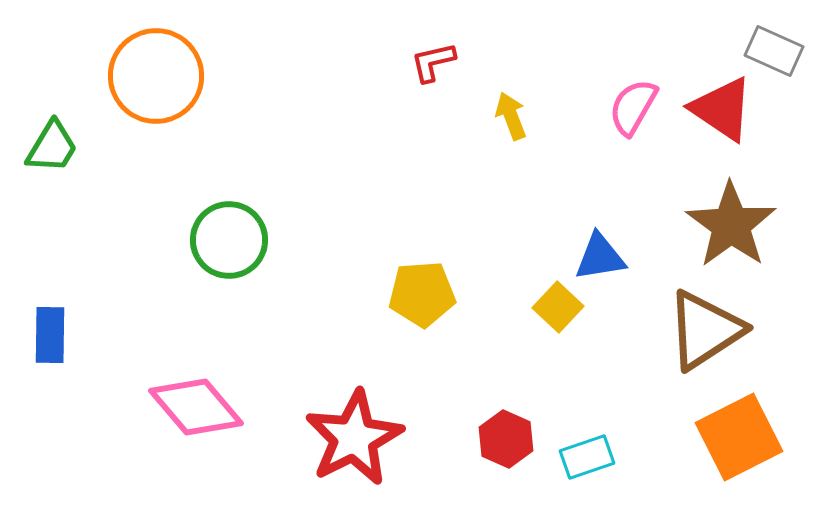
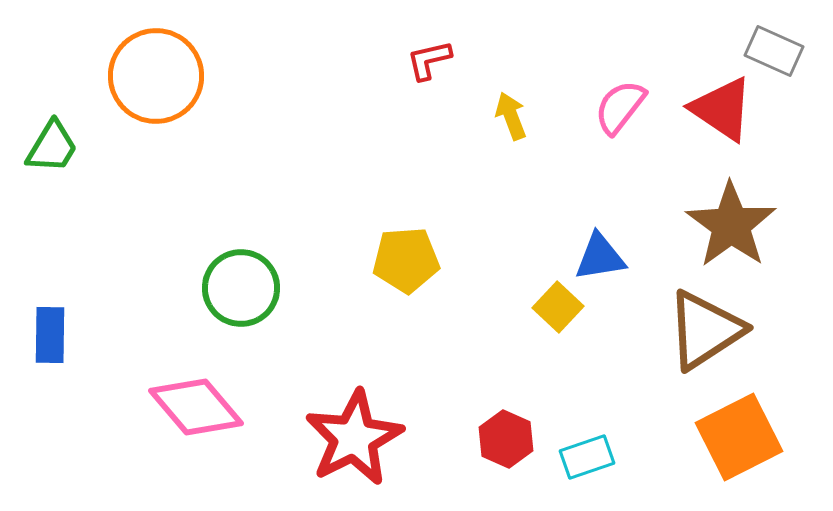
red L-shape: moved 4 px left, 2 px up
pink semicircle: moved 13 px left; rotated 8 degrees clockwise
green circle: moved 12 px right, 48 px down
yellow pentagon: moved 16 px left, 34 px up
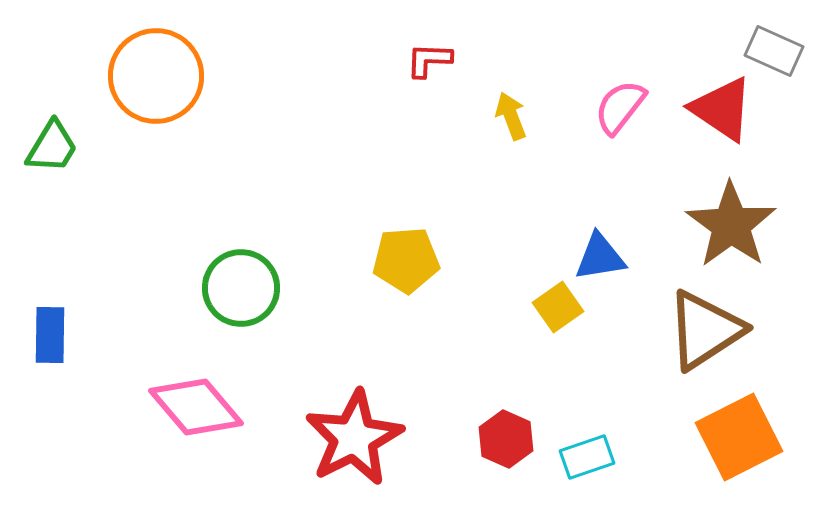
red L-shape: rotated 15 degrees clockwise
yellow square: rotated 12 degrees clockwise
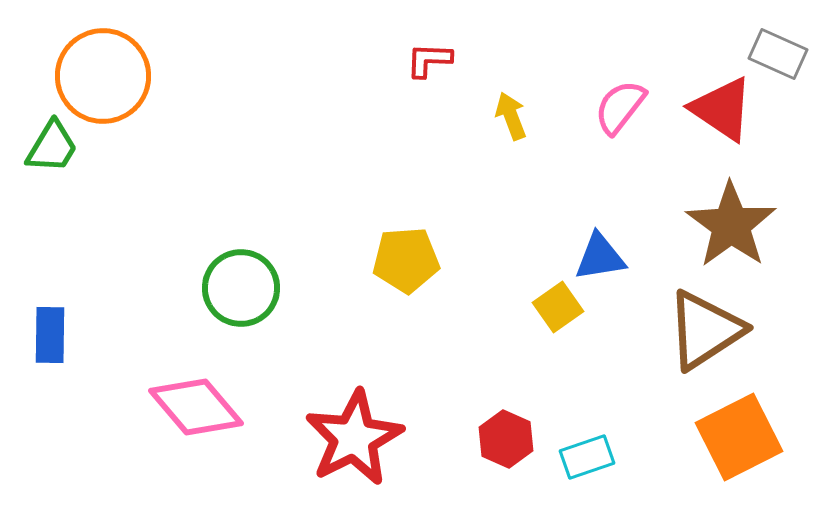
gray rectangle: moved 4 px right, 3 px down
orange circle: moved 53 px left
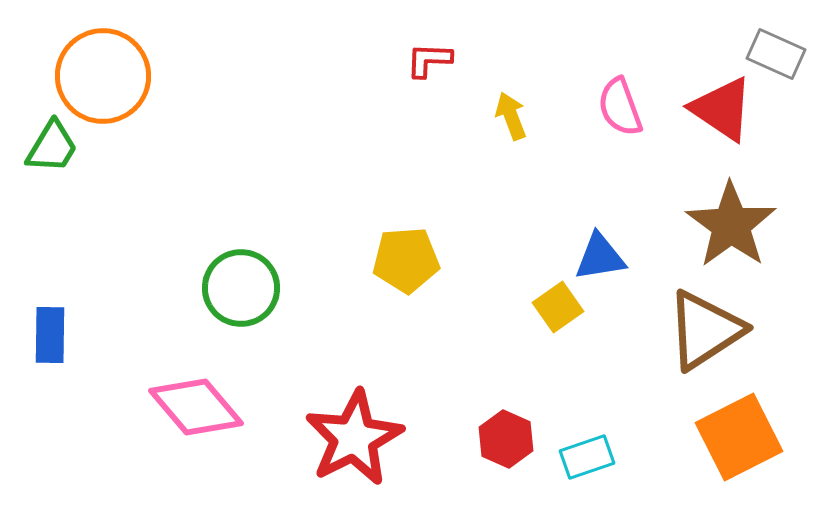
gray rectangle: moved 2 px left
pink semicircle: rotated 58 degrees counterclockwise
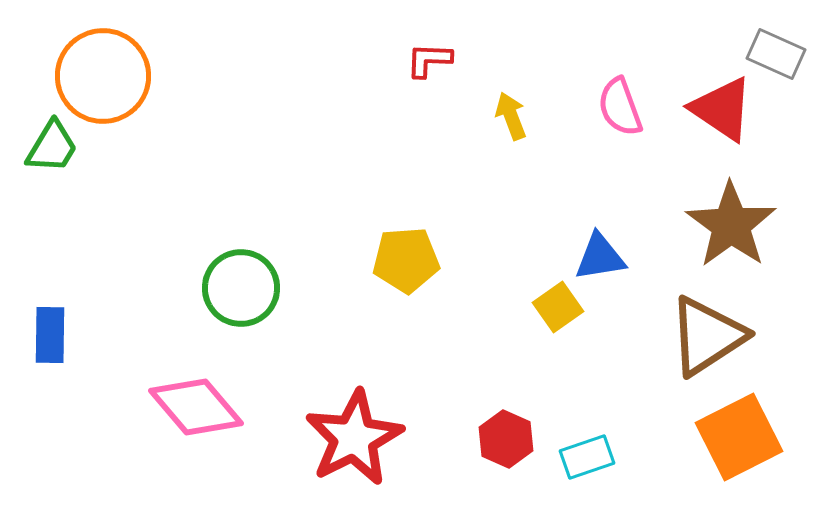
brown triangle: moved 2 px right, 6 px down
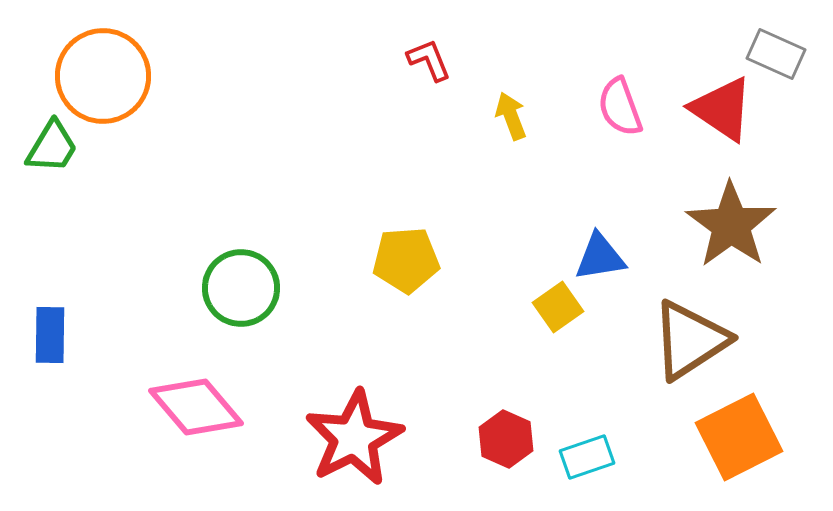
red L-shape: rotated 66 degrees clockwise
brown triangle: moved 17 px left, 4 px down
